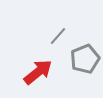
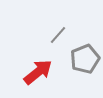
gray line: moved 1 px up
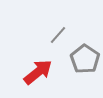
gray pentagon: rotated 16 degrees counterclockwise
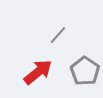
gray pentagon: moved 12 px down
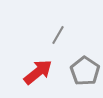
gray line: rotated 12 degrees counterclockwise
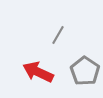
red arrow: rotated 116 degrees counterclockwise
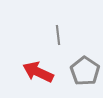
gray line: rotated 36 degrees counterclockwise
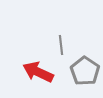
gray line: moved 3 px right, 10 px down
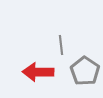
red arrow: rotated 24 degrees counterclockwise
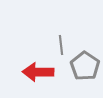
gray pentagon: moved 5 px up
